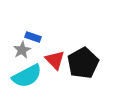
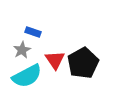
blue rectangle: moved 5 px up
red triangle: rotated 10 degrees clockwise
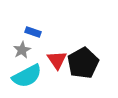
red triangle: moved 2 px right
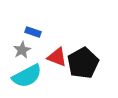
red triangle: moved 3 px up; rotated 35 degrees counterclockwise
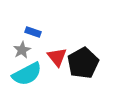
red triangle: rotated 30 degrees clockwise
cyan semicircle: moved 2 px up
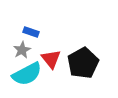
blue rectangle: moved 2 px left
red triangle: moved 6 px left, 2 px down
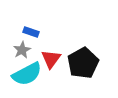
red triangle: rotated 15 degrees clockwise
